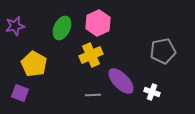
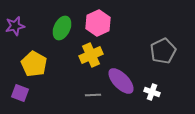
gray pentagon: rotated 15 degrees counterclockwise
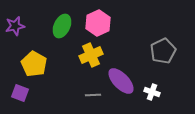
green ellipse: moved 2 px up
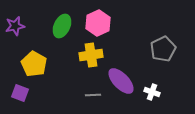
gray pentagon: moved 2 px up
yellow cross: rotated 15 degrees clockwise
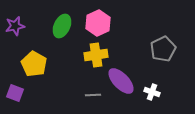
yellow cross: moved 5 px right
purple square: moved 5 px left
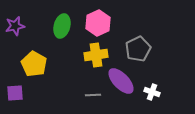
green ellipse: rotated 10 degrees counterclockwise
gray pentagon: moved 25 px left
purple square: rotated 24 degrees counterclockwise
